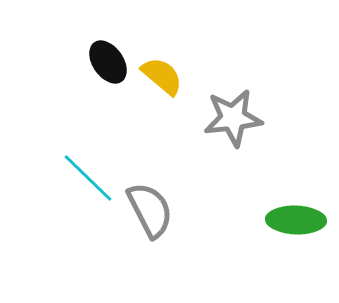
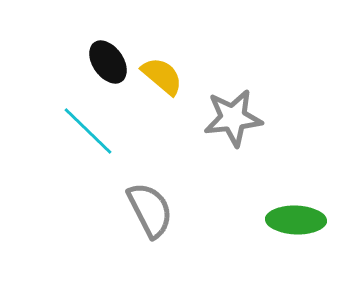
cyan line: moved 47 px up
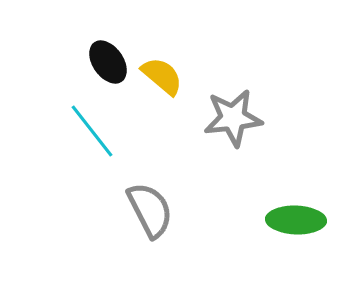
cyan line: moved 4 px right; rotated 8 degrees clockwise
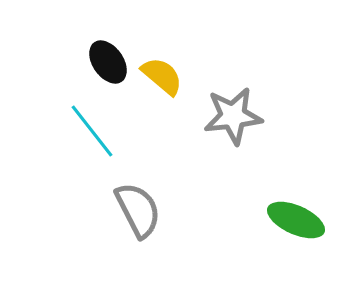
gray star: moved 2 px up
gray semicircle: moved 12 px left
green ellipse: rotated 22 degrees clockwise
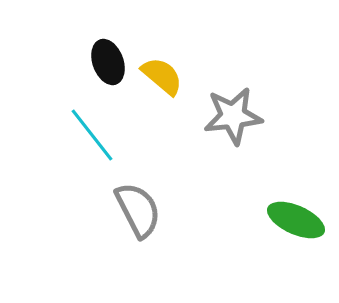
black ellipse: rotated 15 degrees clockwise
cyan line: moved 4 px down
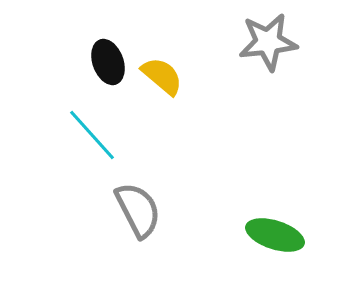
gray star: moved 35 px right, 74 px up
cyan line: rotated 4 degrees counterclockwise
green ellipse: moved 21 px left, 15 px down; rotated 6 degrees counterclockwise
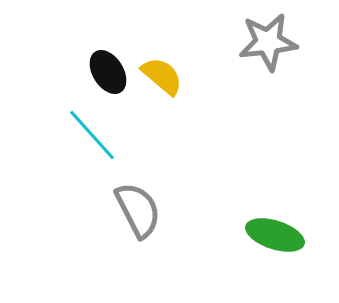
black ellipse: moved 10 px down; rotated 12 degrees counterclockwise
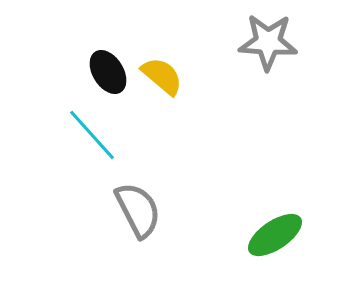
gray star: rotated 10 degrees clockwise
green ellipse: rotated 52 degrees counterclockwise
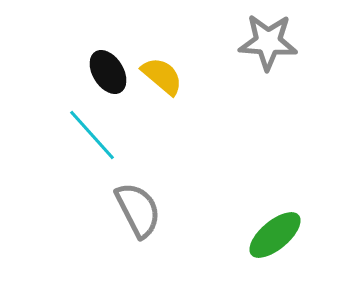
green ellipse: rotated 6 degrees counterclockwise
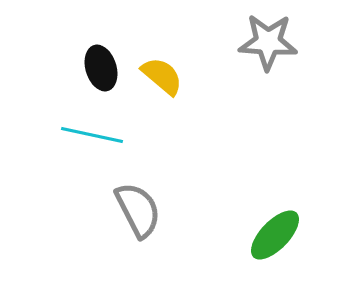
black ellipse: moved 7 px left, 4 px up; rotated 15 degrees clockwise
cyan line: rotated 36 degrees counterclockwise
green ellipse: rotated 6 degrees counterclockwise
